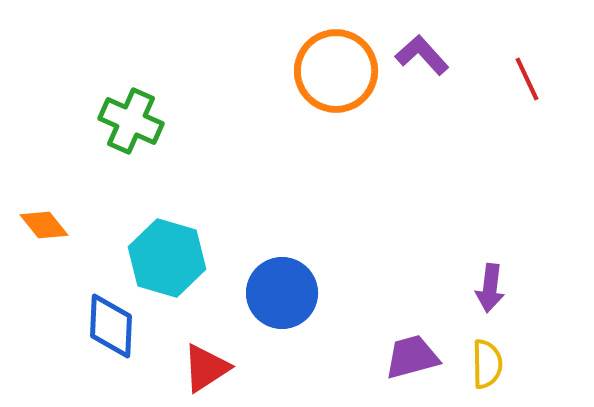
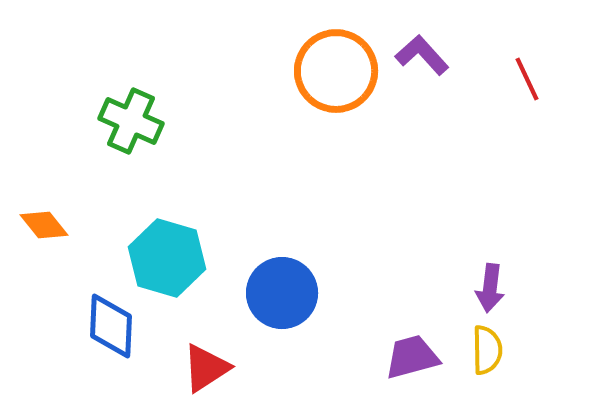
yellow semicircle: moved 14 px up
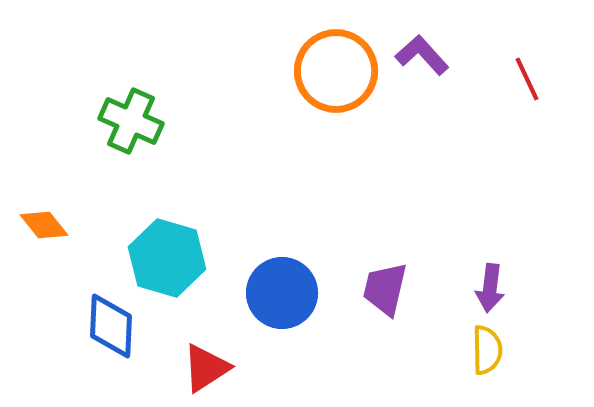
purple trapezoid: moved 27 px left, 68 px up; rotated 62 degrees counterclockwise
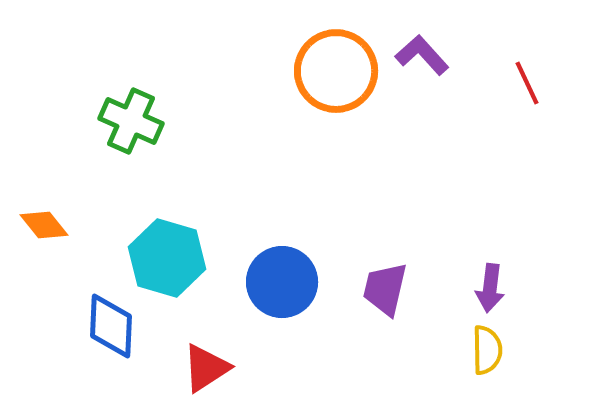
red line: moved 4 px down
blue circle: moved 11 px up
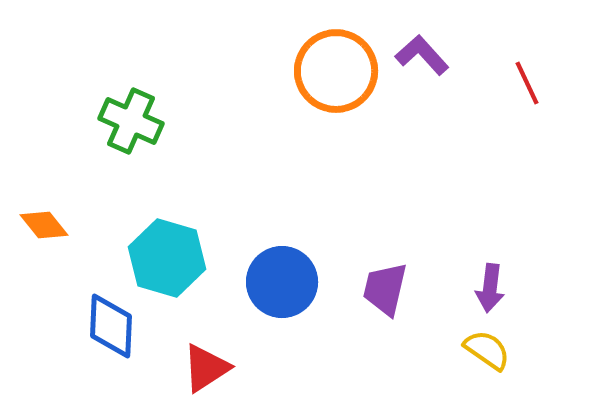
yellow semicircle: rotated 54 degrees counterclockwise
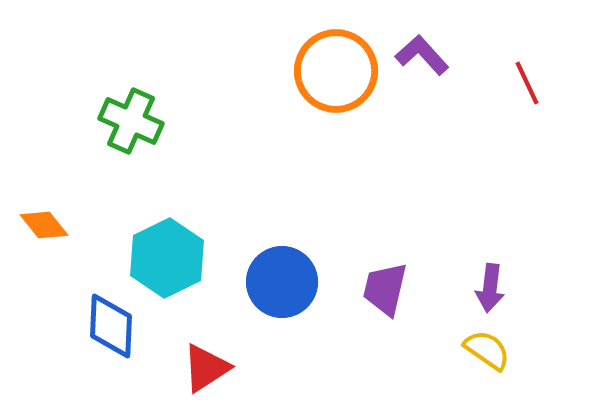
cyan hexagon: rotated 18 degrees clockwise
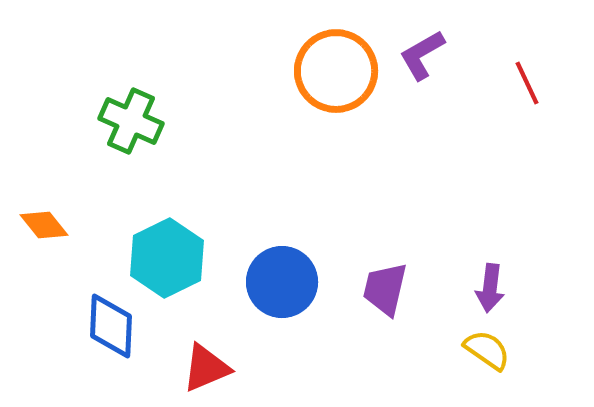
purple L-shape: rotated 78 degrees counterclockwise
red triangle: rotated 10 degrees clockwise
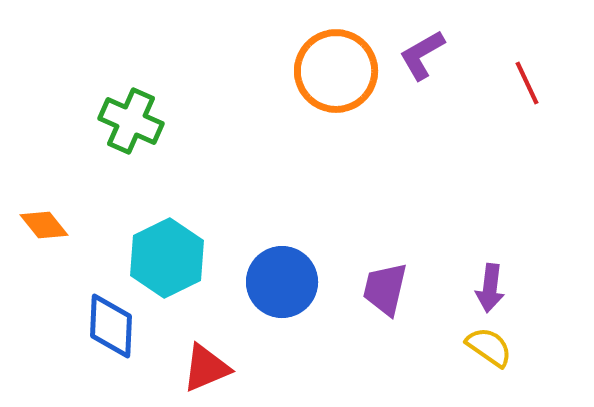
yellow semicircle: moved 2 px right, 3 px up
